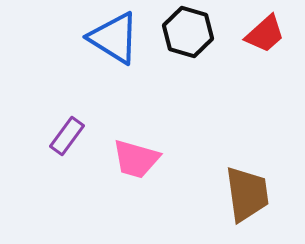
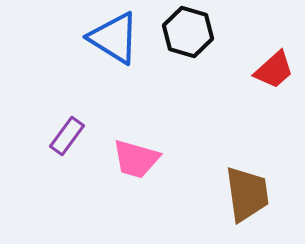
red trapezoid: moved 9 px right, 36 px down
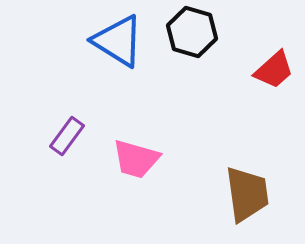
black hexagon: moved 4 px right
blue triangle: moved 4 px right, 3 px down
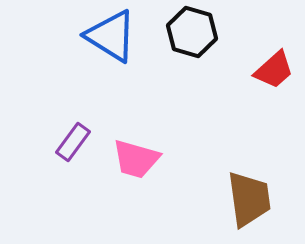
blue triangle: moved 7 px left, 5 px up
purple rectangle: moved 6 px right, 6 px down
brown trapezoid: moved 2 px right, 5 px down
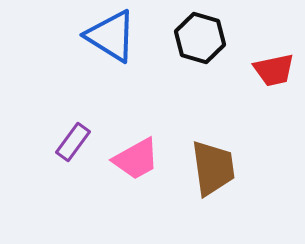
black hexagon: moved 8 px right, 6 px down
red trapezoid: rotated 30 degrees clockwise
pink trapezoid: rotated 45 degrees counterclockwise
brown trapezoid: moved 36 px left, 31 px up
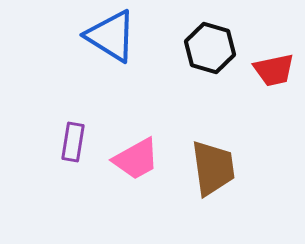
black hexagon: moved 10 px right, 10 px down
purple rectangle: rotated 27 degrees counterclockwise
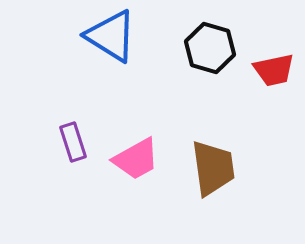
purple rectangle: rotated 27 degrees counterclockwise
